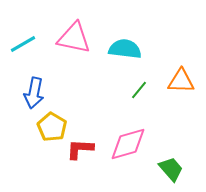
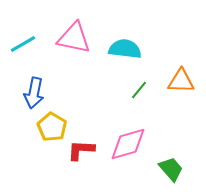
red L-shape: moved 1 px right, 1 px down
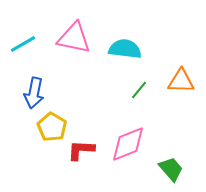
pink diamond: rotated 6 degrees counterclockwise
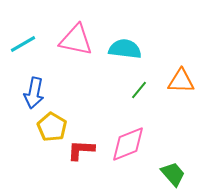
pink triangle: moved 2 px right, 2 px down
green trapezoid: moved 2 px right, 5 px down
